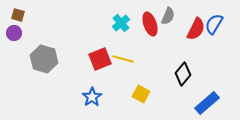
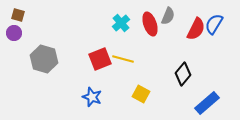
blue star: rotated 18 degrees counterclockwise
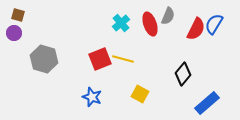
yellow square: moved 1 px left
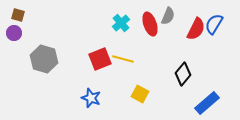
blue star: moved 1 px left, 1 px down
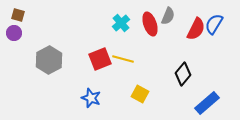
gray hexagon: moved 5 px right, 1 px down; rotated 16 degrees clockwise
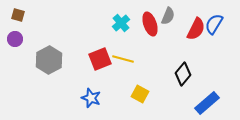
purple circle: moved 1 px right, 6 px down
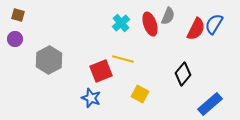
red square: moved 1 px right, 12 px down
blue rectangle: moved 3 px right, 1 px down
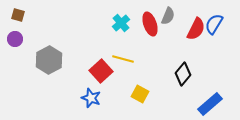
red square: rotated 20 degrees counterclockwise
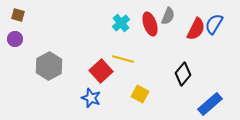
gray hexagon: moved 6 px down
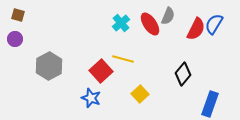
red ellipse: rotated 15 degrees counterclockwise
yellow square: rotated 18 degrees clockwise
blue rectangle: rotated 30 degrees counterclockwise
